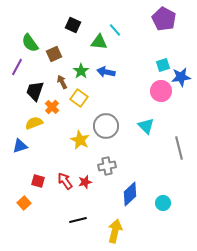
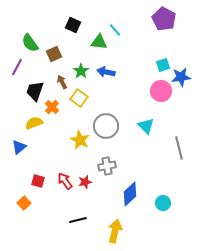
blue triangle: moved 1 px left, 1 px down; rotated 21 degrees counterclockwise
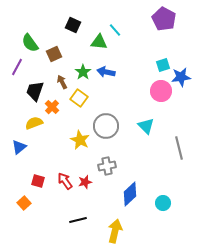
green star: moved 2 px right, 1 px down
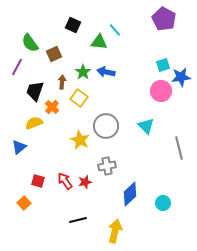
brown arrow: rotated 32 degrees clockwise
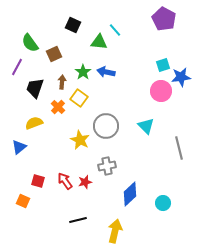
black trapezoid: moved 3 px up
orange cross: moved 6 px right
orange square: moved 1 px left, 2 px up; rotated 24 degrees counterclockwise
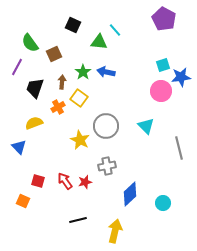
orange cross: rotated 16 degrees clockwise
blue triangle: rotated 35 degrees counterclockwise
